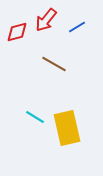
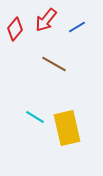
red diamond: moved 2 px left, 3 px up; rotated 35 degrees counterclockwise
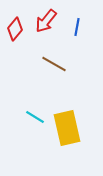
red arrow: moved 1 px down
blue line: rotated 48 degrees counterclockwise
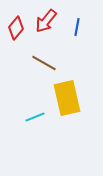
red diamond: moved 1 px right, 1 px up
brown line: moved 10 px left, 1 px up
cyan line: rotated 54 degrees counterclockwise
yellow rectangle: moved 30 px up
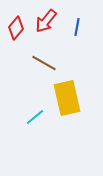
cyan line: rotated 18 degrees counterclockwise
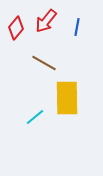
yellow rectangle: rotated 12 degrees clockwise
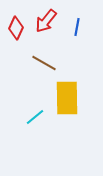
red diamond: rotated 15 degrees counterclockwise
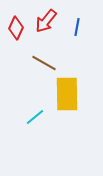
yellow rectangle: moved 4 px up
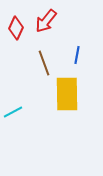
blue line: moved 28 px down
brown line: rotated 40 degrees clockwise
cyan line: moved 22 px left, 5 px up; rotated 12 degrees clockwise
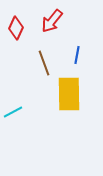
red arrow: moved 6 px right
yellow rectangle: moved 2 px right
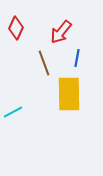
red arrow: moved 9 px right, 11 px down
blue line: moved 3 px down
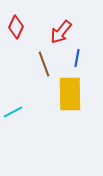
red diamond: moved 1 px up
brown line: moved 1 px down
yellow rectangle: moved 1 px right
